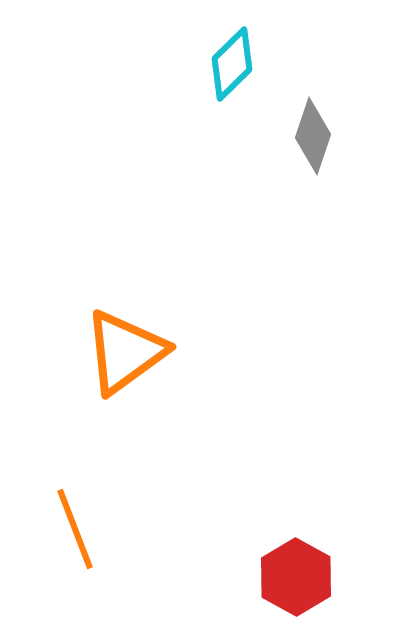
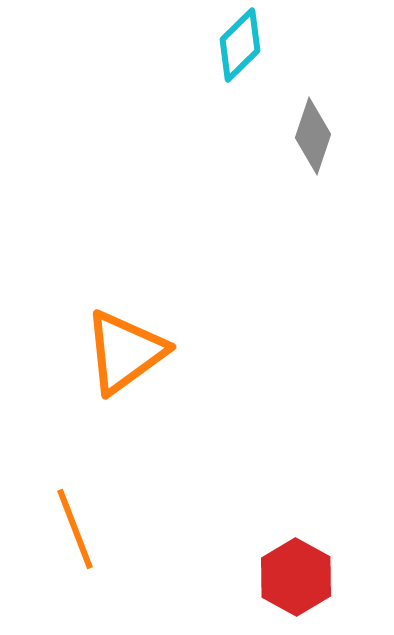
cyan diamond: moved 8 px right, 19 px up
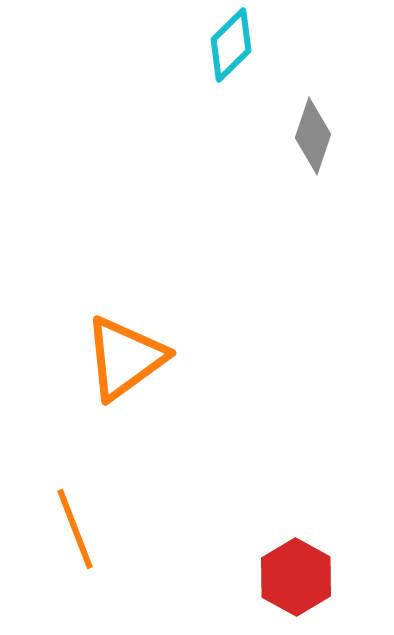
cyan diamond: moved 9 px left
orange triangle: moved 6 px down
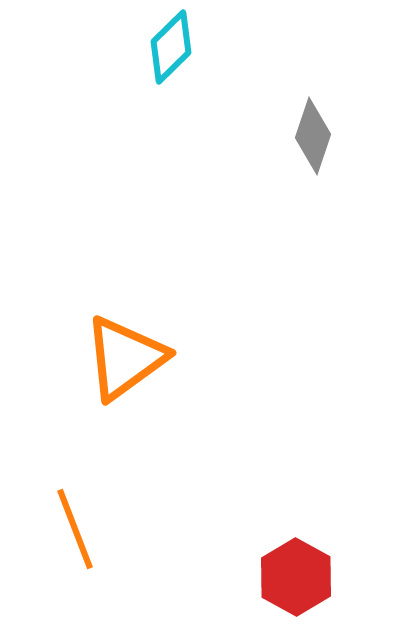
cyan diamond: moved 60 px left, 2 px down
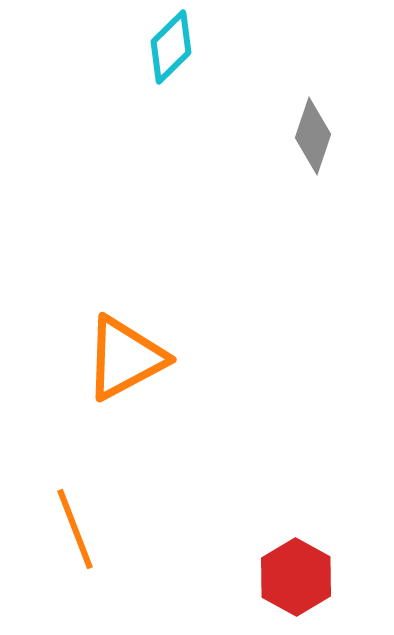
orange triangle: rotated 8 degrees clockwise
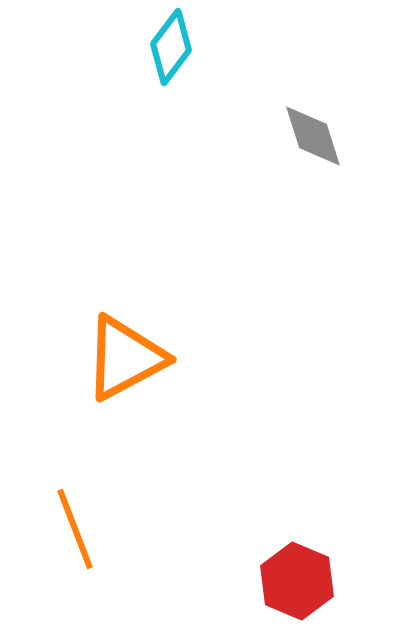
cyan diamond: rotated 8 degrees counterclockwise
gray diamond: rotated 36 degrees counterclockwise
red hexagon: moved 1 px right, 4 px down; rotated 6 degrees counterclockwise
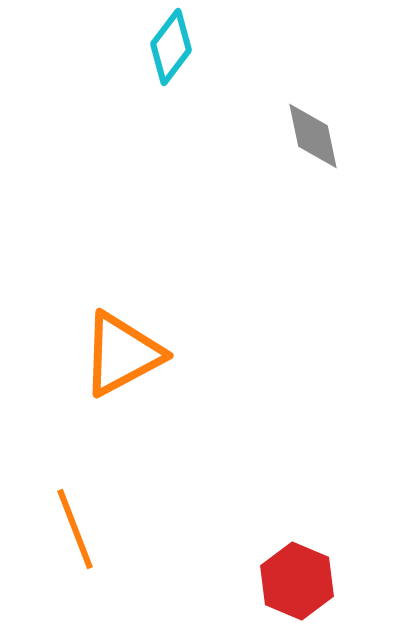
gray diamond: rotated 6 degrees clockwise
orange triangle: moved 3 px left, 4 px up
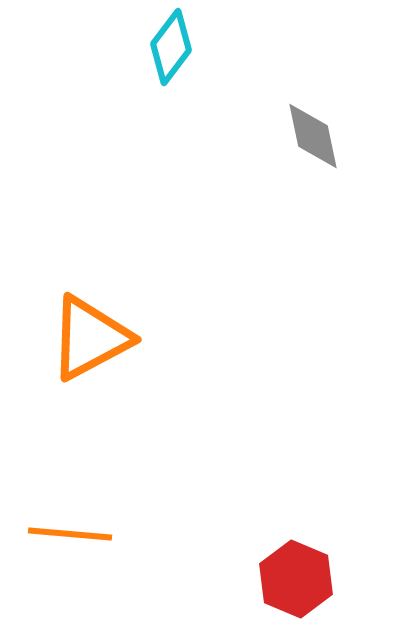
orange triangle: moved 32 px left, 16 px up
orange line: moved 5 px left, 5 px down; rotated 64 degrees counterclockwise
red hexagon: moved 1 px left, 2 px up
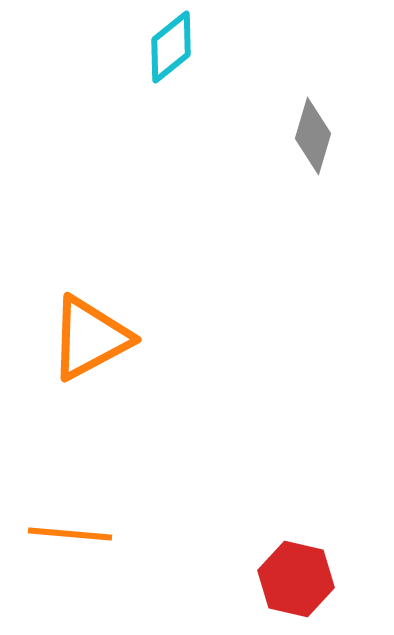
cyan diamond: rotated 14 degrees clockwise
gray diamond: rotated 28 degrees clockwise
red hexagon: rotated 10 degrees counterclockwise
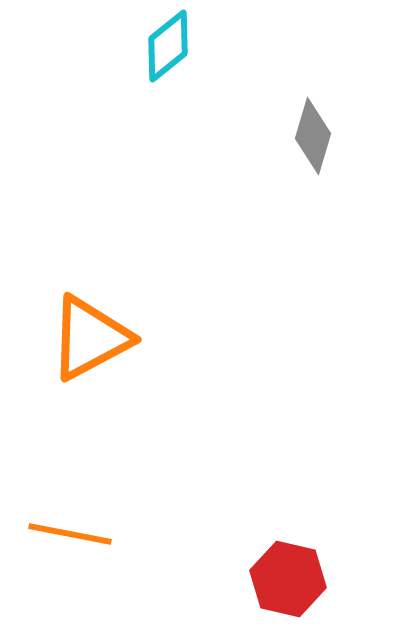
cyan diamond: moved 3 px left, 1 px up
orange line: rotated 6 degrees clockwise
red hexagon: moved 8 px left
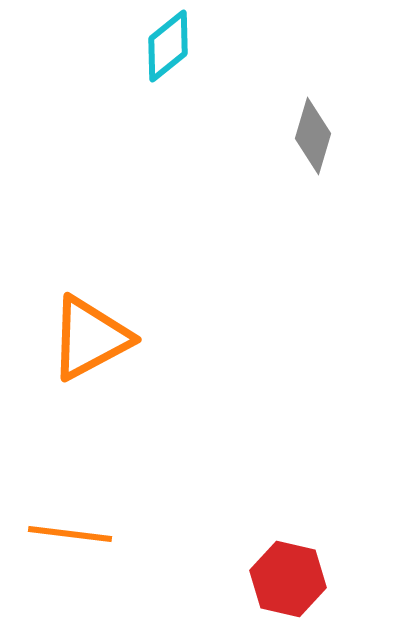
orange line: rotated 4 degrees counterclockwise
